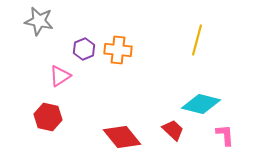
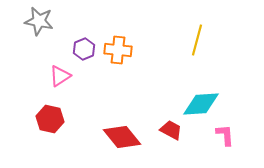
cyan diamond: rotated 18 degrees counterclockwise
red hexagon: moved 2 px right, 2 px down
red trapezoid: moved 2 px left; rotated 15 degrees counterclockwise
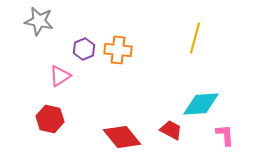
yellow line: moved 2 px left, 2 px up
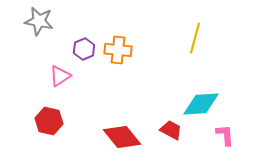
red hexagon: moved 1 px left, 2 px down
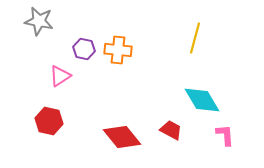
purple hexagon: rotated 25 degrees counterclockwise
cyan diamond: moved 1 px right, 4 px up; rotated 63 degrees clockwise
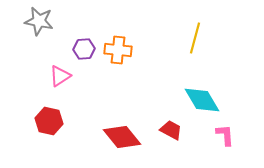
purple hexagon: rotated 15 degrees counterclockwise
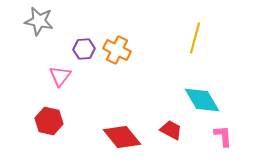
orange cross: moved 1 px left; rotated 20 degrees clockwise
pink triangle: rotated 20 degrees counterclockwise
pink L-shape: moved 2 px left, 1 px down
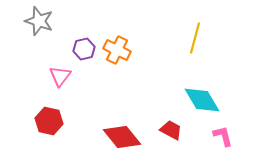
gray star: rotated 8 degrees clockwise
purple hexagon: rotated 10 degrees counterclockwise
pink L-shape: rotated 10 degrees counterclockwise
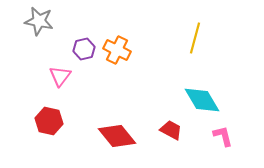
gray star: rotated 8 degrees counterclockwise
red diamond: moved 5 px left, 1 px up
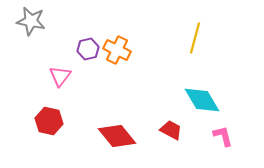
gray star: moved 8 px left
purple hexagon: moved 4 px right
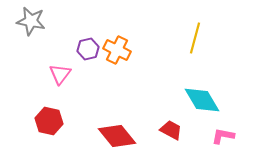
pink triangle: moved 2 px up
pink L-shape: rotated 65 degrees counterclockwise
